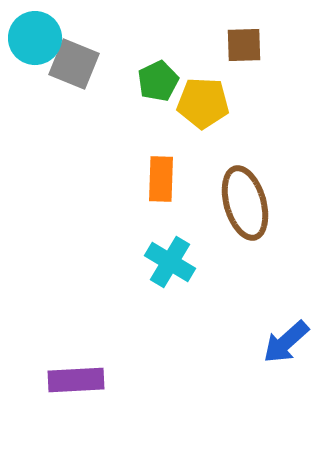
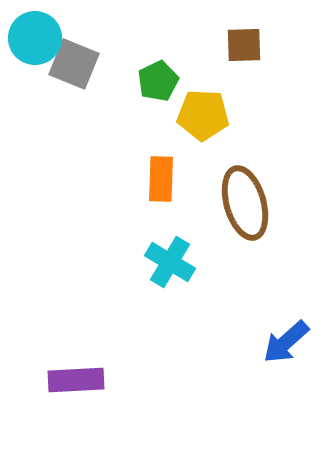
yellow pentagon: moved 12 px down
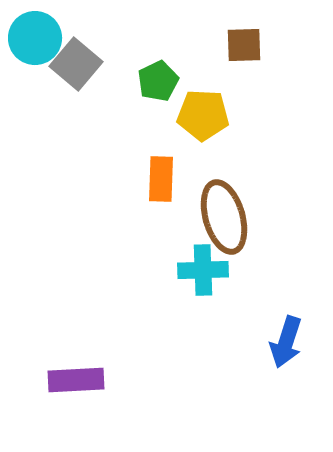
gray square: moved 2 px right; rotated 18 degrees clockwise
brown ellipse: moved 21 px left, 14 px down
cyan cross: moved 33 px right, 8 px down; rotated 33 degrees counterclockwise
blue arrow: rotated 30 degrees counterclockwise
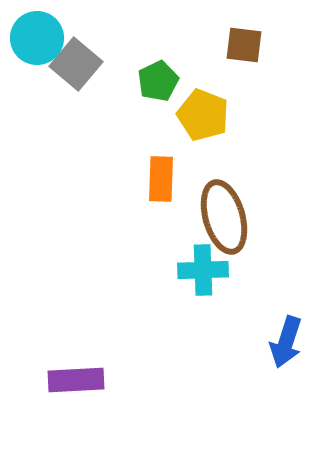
cyan circle: moved 2 px right
brown square: rotated 9 degrees clockwise
yellow pentagon: rotated 18 degrees clockwise
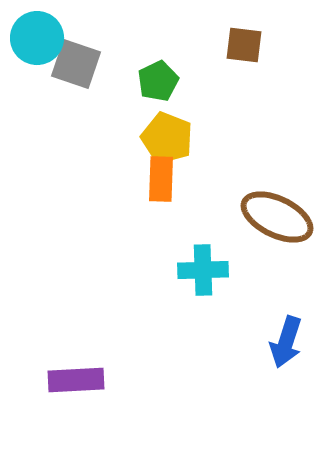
gray square: rotated 21 degrees counterclockwise
yellow pentagon: moved 36 px left, 23 px down
brown ellipse: moved 53 px right; rotated 48 degrees counterclockwise
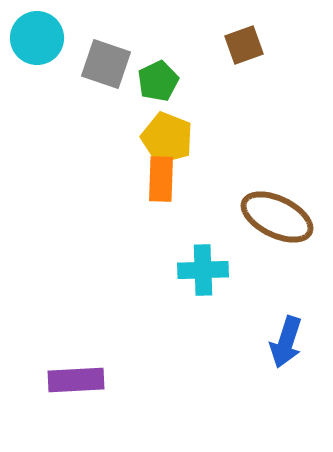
brown square: rotated 27 degrees counterclockwise
gray square: moved 30 px right
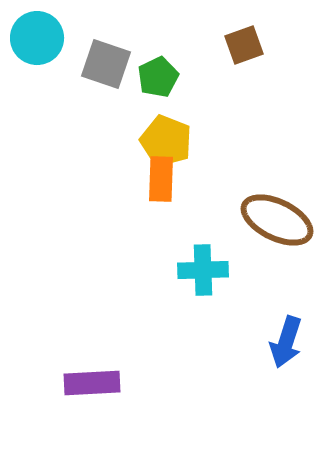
green pentagon: moved 4 px up
yellow pentagon: moved 1 px left, 3 px down
brown ellipse: moved 3 px down
purple rectangle: moved 16 px right, 3 px down
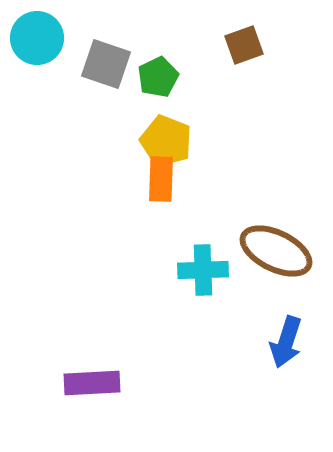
brown ellipse: moved 1 px left, 31 px down
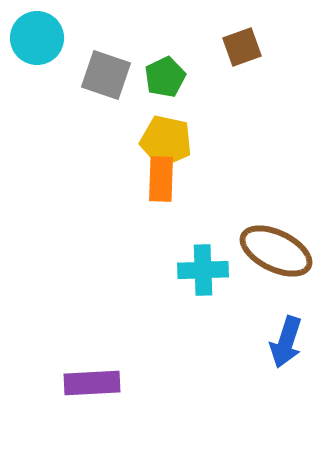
brown square: moved 2 px left, 2 px down
gray square: moved 11 px down
green pentagon: moved 7 px right
yellow pentagon: rotated 9 degrees counterclockwise
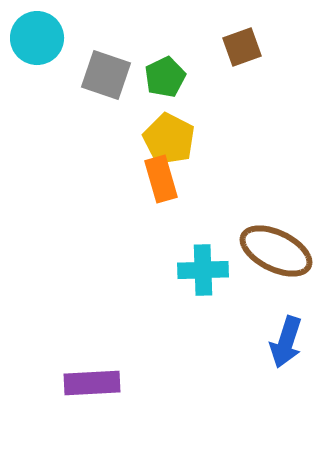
yellow pentagon: moved 3 px right, 2 px up; rotated 15 degrees clockwise
orange rectangle: rotated 18 degrees counterclockwise
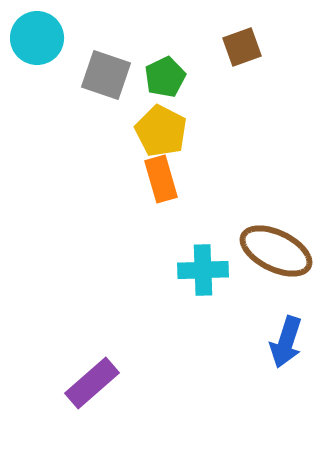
yellow pentagon: moved 8 px left, 8 px up
purple rectangle: rotated 38 degrees counterclockwise
